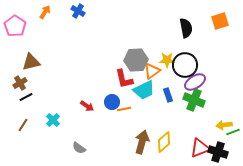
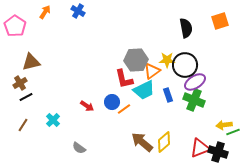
orange line: rotated 24 degrees counterclockwise
brown arrow: rotated 65 degrees counterclockwise
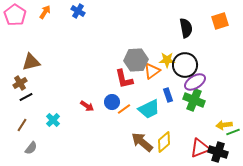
pink pentagon: moved 11 px up
cyan trapezoid: moved 5 px right, 19 px down
brown line: moved 1 px left
gray semicircle: moved 48 px left; rotated 88 degrees counterclockwise
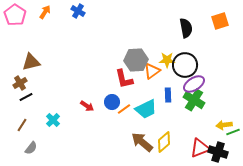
purple ellipse: moved 1 px left, 2 px down
blue rectangle: rotated 16 degrees clockwise
green cross: rotated 10 degrees clockwise
cyan trapezoid: moved 3 px left
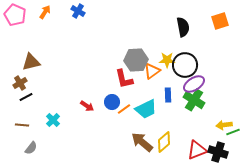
pink pentagon: rotated 10 degrees counterclockwise
black semicircle: moved 3 px left, 1 px up
brown line: rotated 64 degrees clockwise
red triangle: moved 3 px left, 2 px down
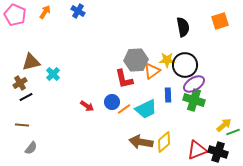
green cross: rotated 15 degrees counterclockwise
cyan cross: moved 46 px up
yellow arrow: rotated 147 degrees clockwise
brown arrow: moved 1 px left; rotated 30 degrees counterclockwise
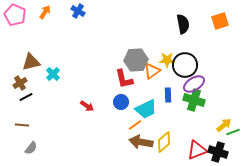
black semicircle: moved 3 px up
blue circle: moved 9 px right
orange line: moved 11 px right, 16 px down
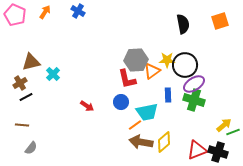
red L-shape: moved 3 px right
cyan trapezoid: moved 1 px right, 3 px down; rotated 15 degrees clockwise
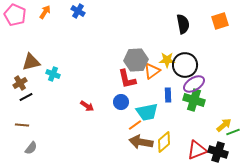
cyan cross: rotated 24 degrees counterclockwise
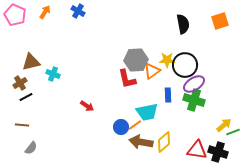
blue circle: moved 25 px down
red triangle: rotated 30 degrees clockwise
